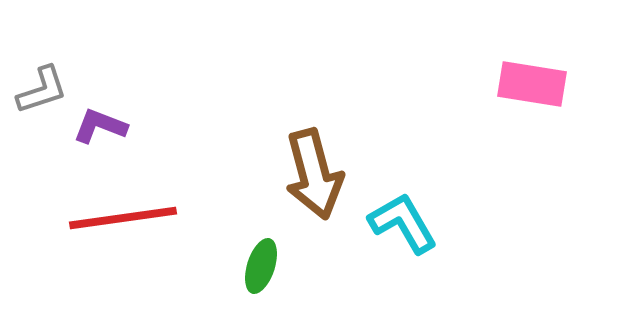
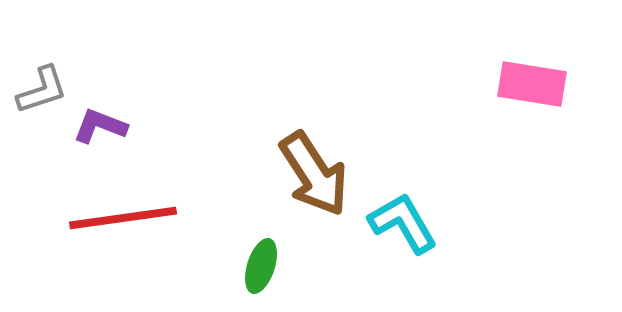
brown arrow: rotated 18 degrees counterclockwise
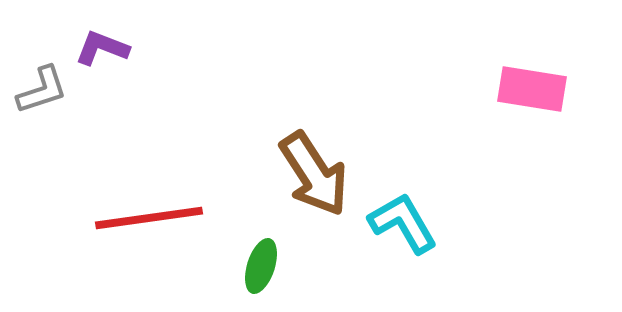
pink rectangle: moved 5 px down
purple L-shape: moved 2 px right, 78 px up
red line: moved 26 px right
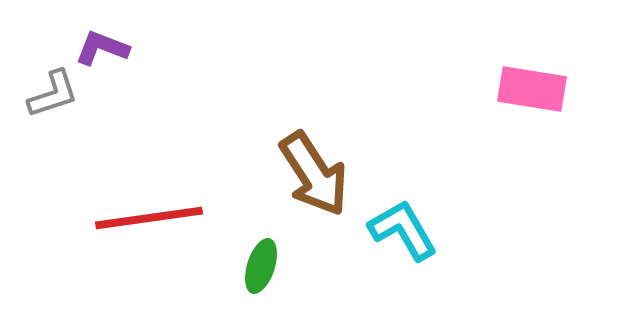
gray L-shape: moved 11 px right, 4 px down
cyan L-shape: moved 7 px down
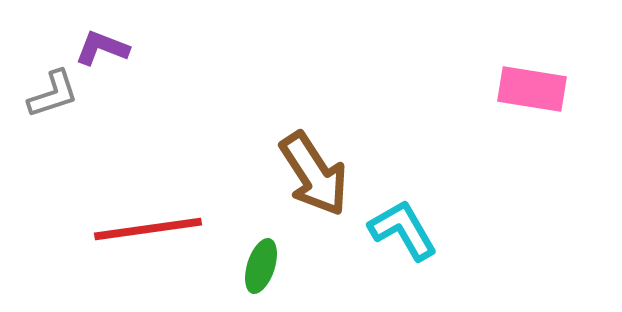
red line: moved 1 px left, 11 px down
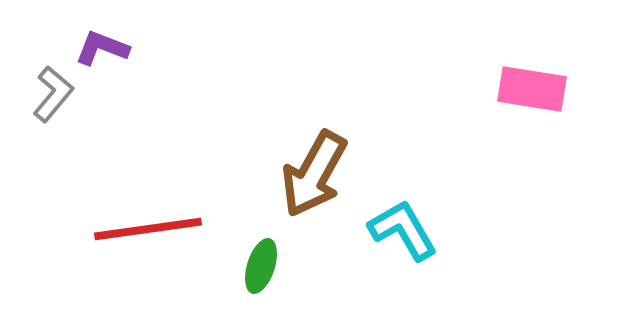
gray L-shape: rotated 32 degrees counterclockwise
brown arrow: rotated 62 degrees clockwise
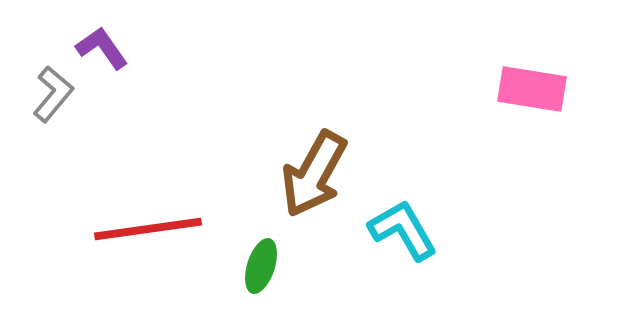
purple L-shape: rotated 34 degrees clockwise
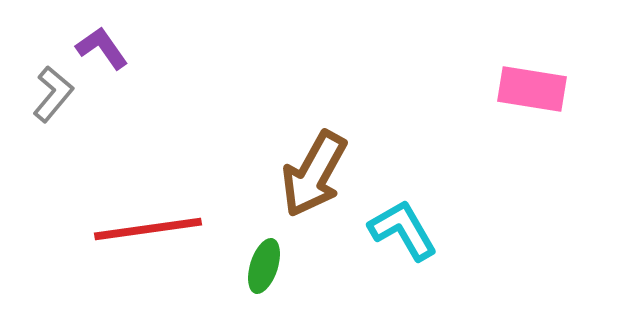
green ellipse: moved 3 px right
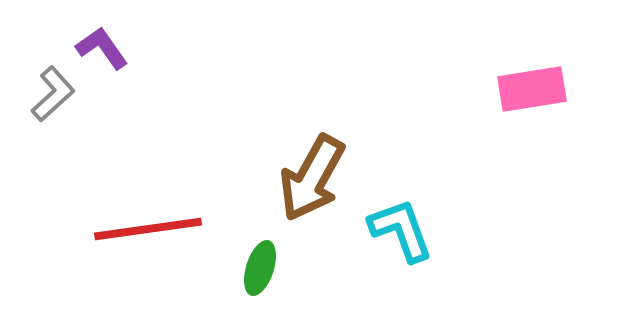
pink rectangle: rotated 18 degrees counterclockwise
gray L-shape: rotated 8 degrees clockwise
brown arrow: moved 2 px left, 4 px down
cyan L-shape: moved 2 px left; rotated 10 degrees clockwise
green ellipse: moved 4 px left, 2 px down
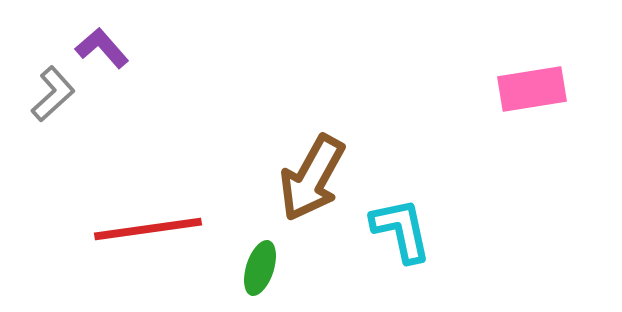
purple L-shape: rotated 6 degrees counterclockwise
cyan L-shape: rotated 8 degrees clockwise
